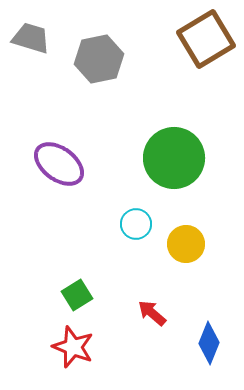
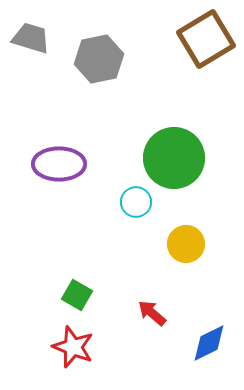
purple ellipse: rotated 36 degrees counterclockwise
cyan circle: moved 22 px up
green square: rotated 28 degrees counterclockwise
blue diamond: rotated 42 degrees clockwise
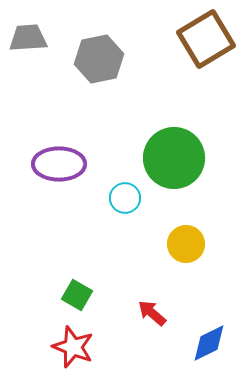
gray trapezoid: moved 3 px left; rotated 21 degrees counterclockwise
cyan circle: moved 11 px left, 4 px up
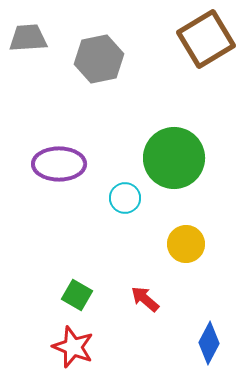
red arrow: moved 7 px left, 14 px up
blue diamond: rotated 36 degrees counterclockwise
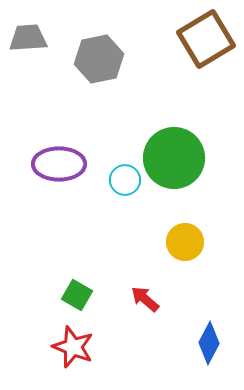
cyan circle: moved 18 px up
yellow circle: moved 1 px left, 2 px up
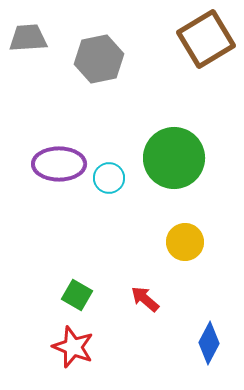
cyan circle: moved 16 px left, 2 px up
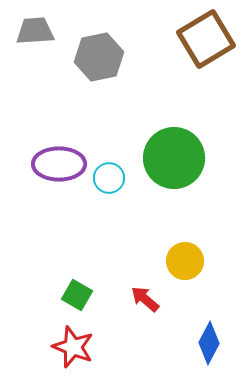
gray trapezoid: moved 7 px right, 7 px up
gray hexagon: moved 2 px up
yellow circle: moved 19 px down
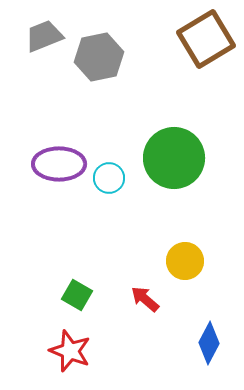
gray trapezoid: moved 9 px right, 5 px down; rotated 18 degrees counterclockwise
red star: moved 3 px left, 4 px down
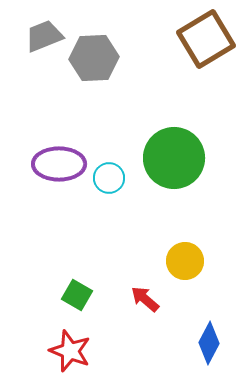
gray hexagon: moved 5 px left, 1 px down; rotated 9 degrees clockwise
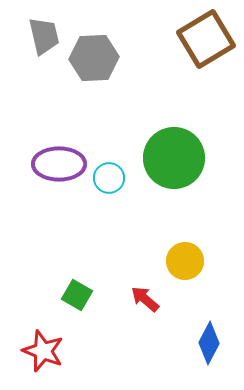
gray trapezoid: rotated 99 degrees clockwise
red star: moved 27 px left
